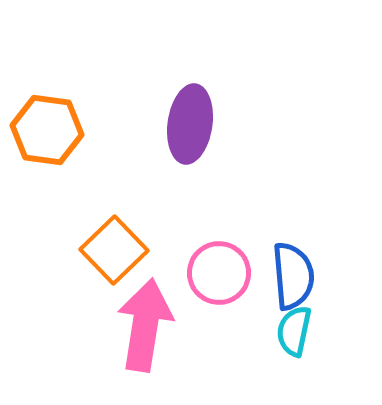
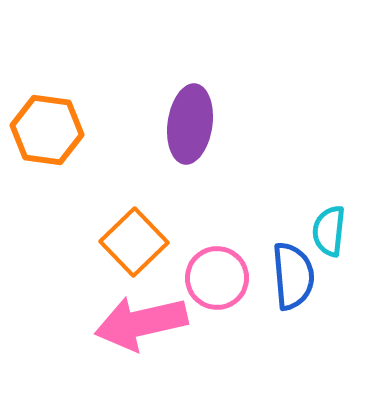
orange square: moved 20 px right, 8 px up
pink circle: moved 2 px left, 5 px down
pink arrow: moved 4 px left, 2 px up; rotated 112 degrees counterclockwise
cyan semicircle: moved 35 px right, 100 px up; rotated 6 degrees counterclockwise
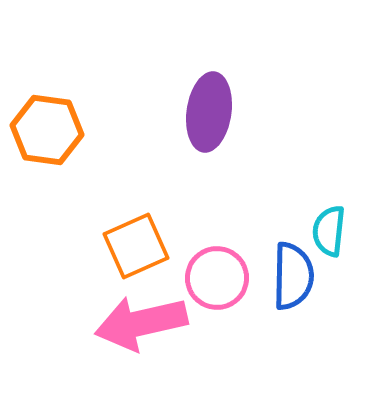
purple ellipse: moved 19 px right, 12 px up
orange square: moved 2 px right, 4 px down; rotated 20 degrees clockwise
blue semicircle: rotated 6 degrees clockwise
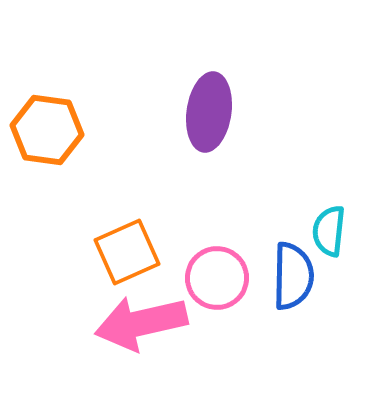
orange square: moved 9 px left, 6 px down
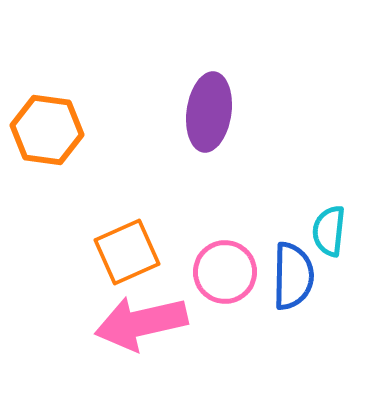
pink circle: moved 8 px right, 6 px up
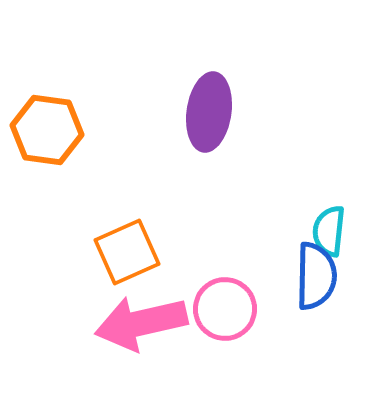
pink circle: moved 37 px down
blue semicircle: moved 23 px right
